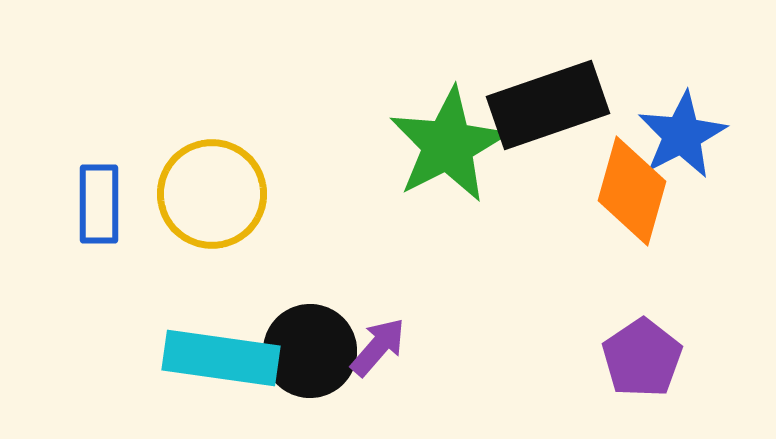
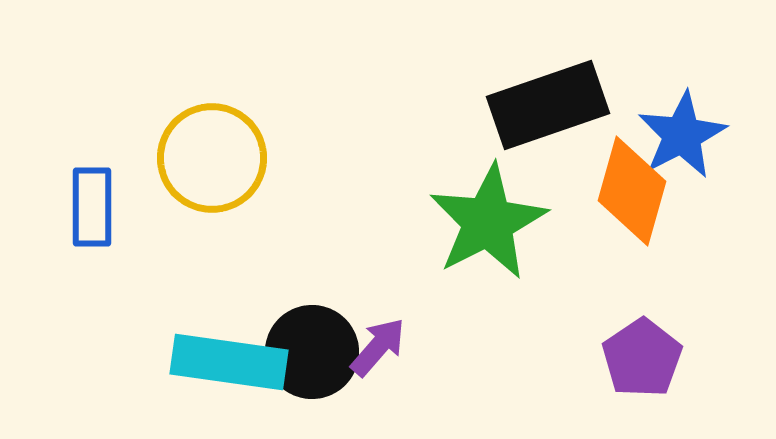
green star: moved 40 px right, 77 px down
yellow circle: moved 36 px up
blue rectangle: moved 7 px left, 3 px down
black circle: moved 2 px right, 1 px down
cyan rectangle: moved 8 px right, 4 px down
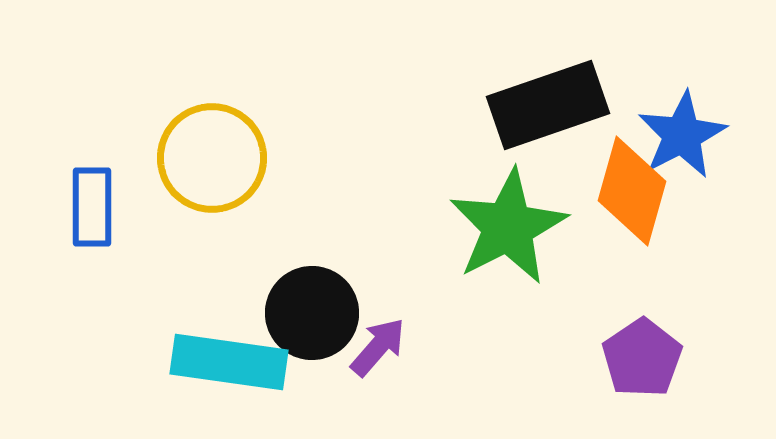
green star: moved 20 px right, 5 px down
black circle: moved 39 px up
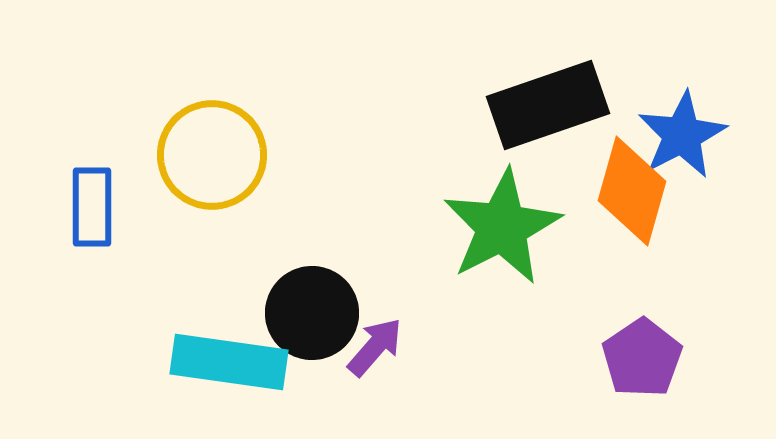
yellow circle: moved 3 px up
green star: moved 6 px left
purple arrow: moved 3 px left
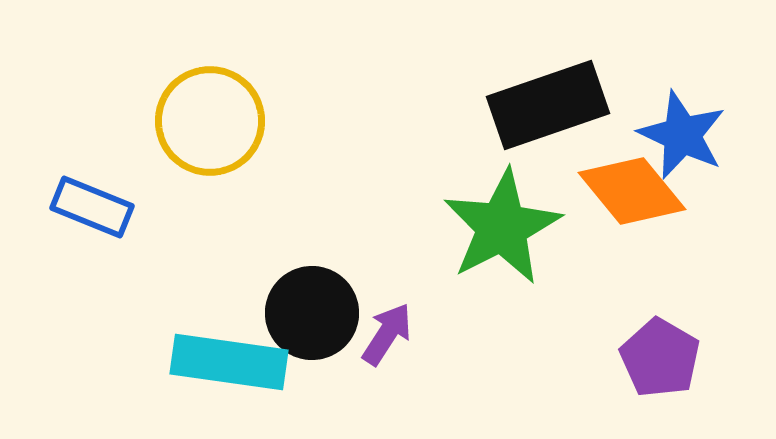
blue star: rotated 20 degrees counterclockwise
yellow circle: moved 2 px left, 34 px up
orange diamond: rotated 55 degrees counterclockwise
blue rectangle: rotated 68 degrees counterclockwise
purple arrow: moved 12 px right, 13 px up; rotated 8 degrees counterclockwise
purple pentagon: moved 18 px right; rotated 8 degrees counterclockwise
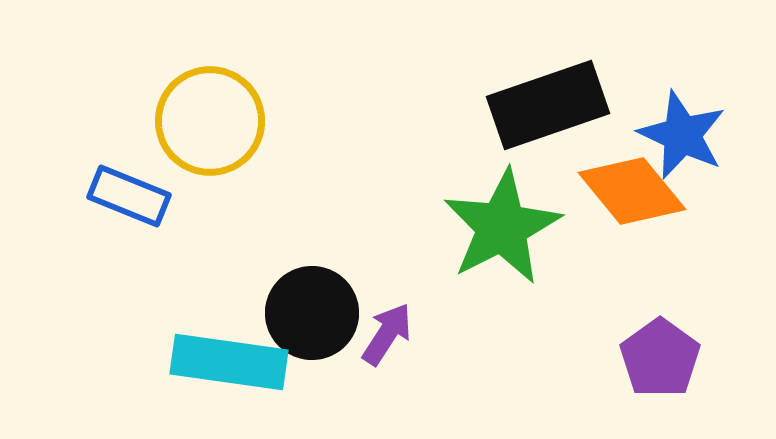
blue rectangle: moved 37 px right, 11 px up
purple pentagon: rotated 6 degrees clockwise
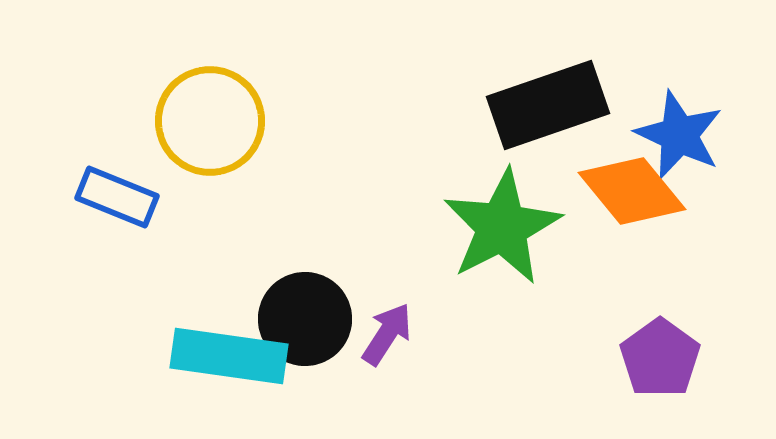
blue star: moved 3 px left
blue rectangle: moved 12 px left, 1 px down
black circle: moved 7 px left, 6 px down
cyan rectangle: moved 6 px up
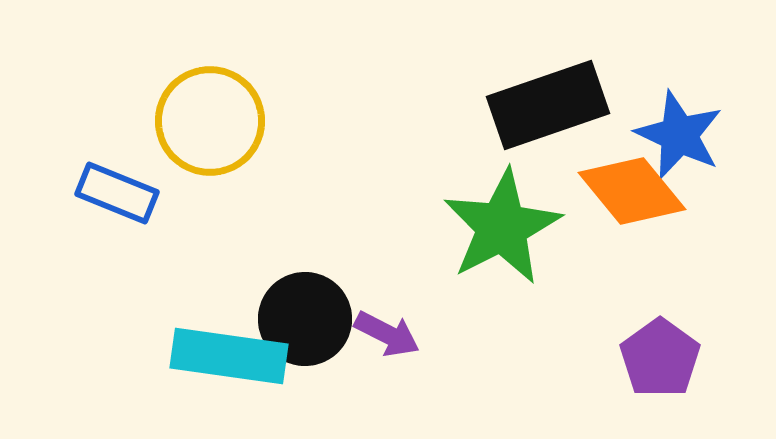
blue rectangle: moved 4 px up
purple arrow: rotated 84 degrees clockwise
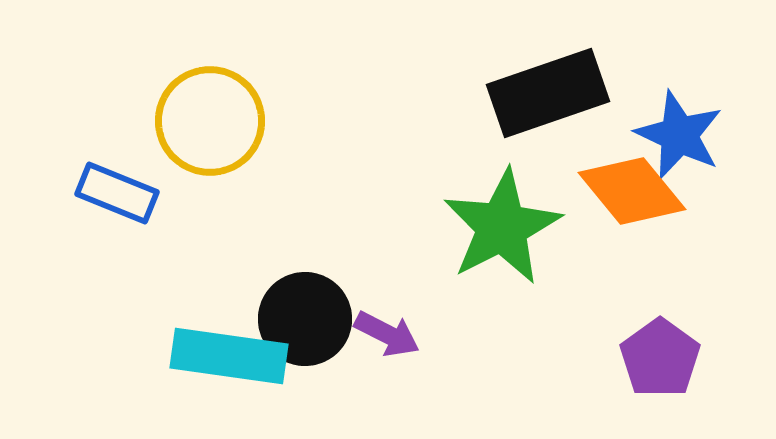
black rectangle: moved 12 px up
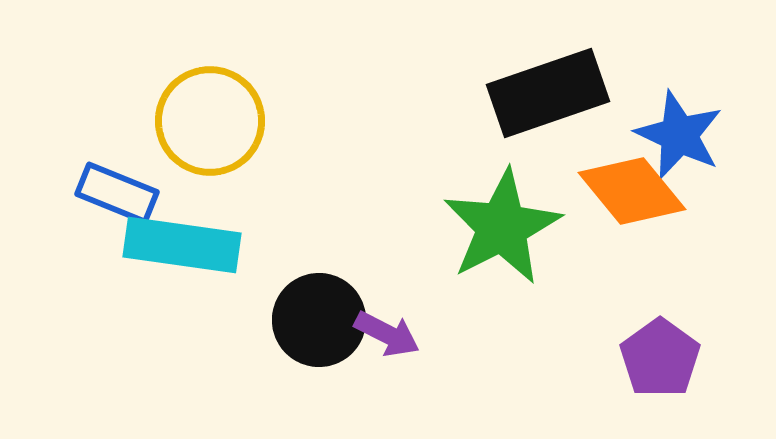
black circle: moved 14 px right, 1 px down
cyan rectangle: moved 47 px left, 111 px up
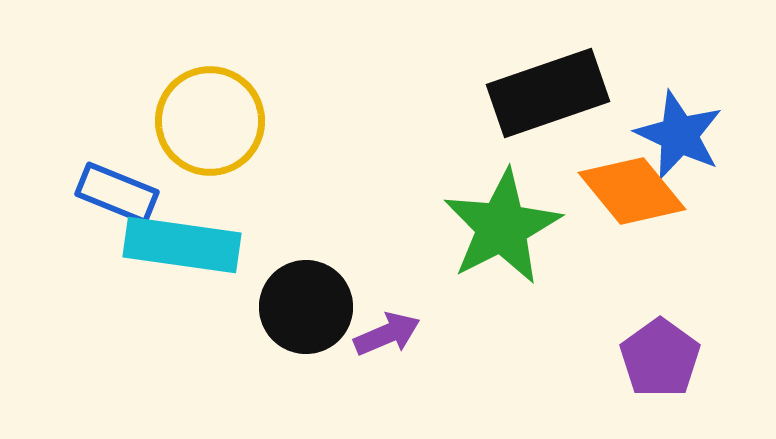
black circle: moved 13 px left, 13 px up
purple arrow: rotated 50 degrees counterclockwise
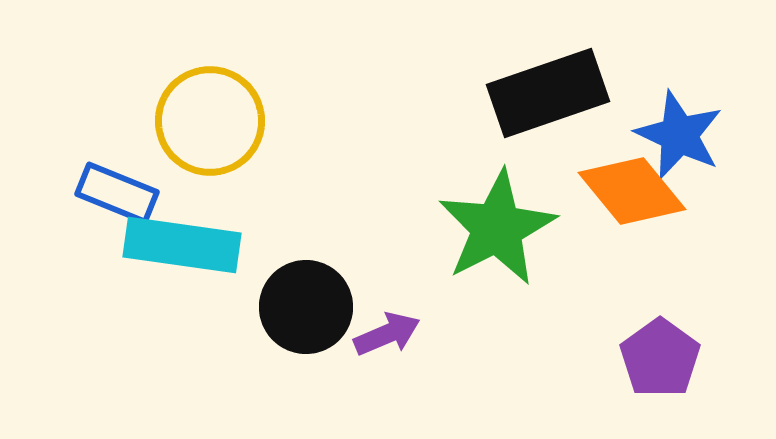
green star: moved 5 px left, 1 px down
